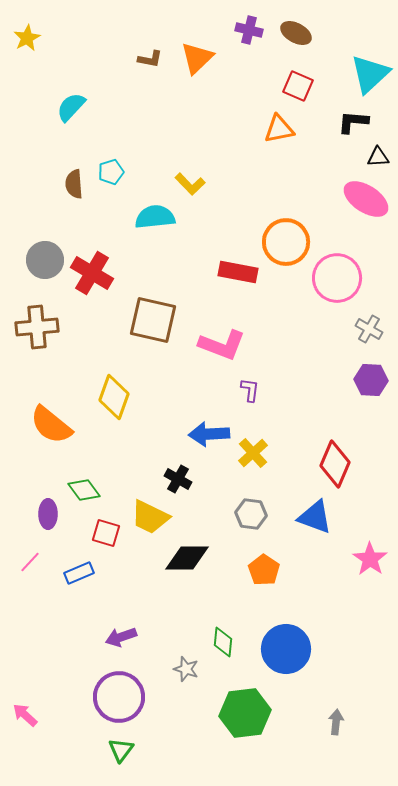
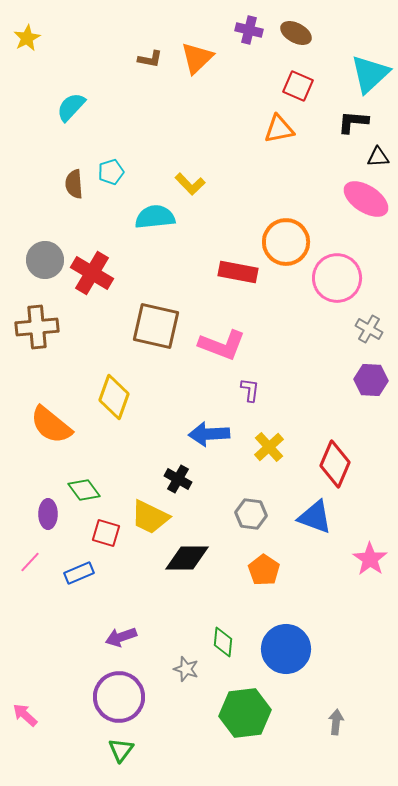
brown square at (153, 320): moved 3 px right, 6 px down
yellow cross at (253, 453): moved 16 px right, 6 px up
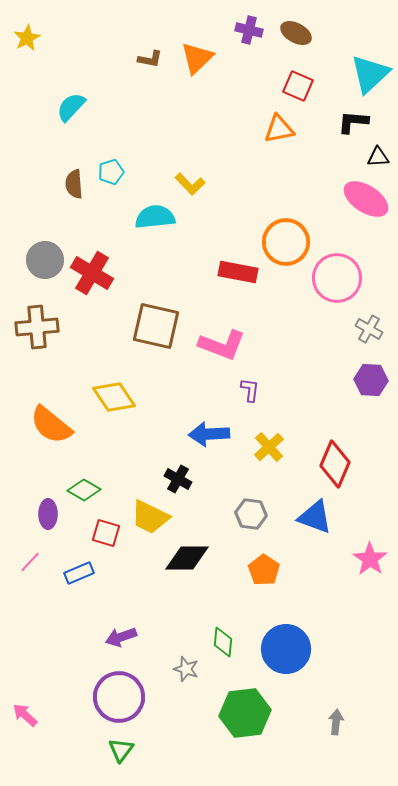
yellow diamond at (114, 397): rotated 54 degrees counterclockwise
green diamond at (84, 490): rotated 24 degrees counterclockwise
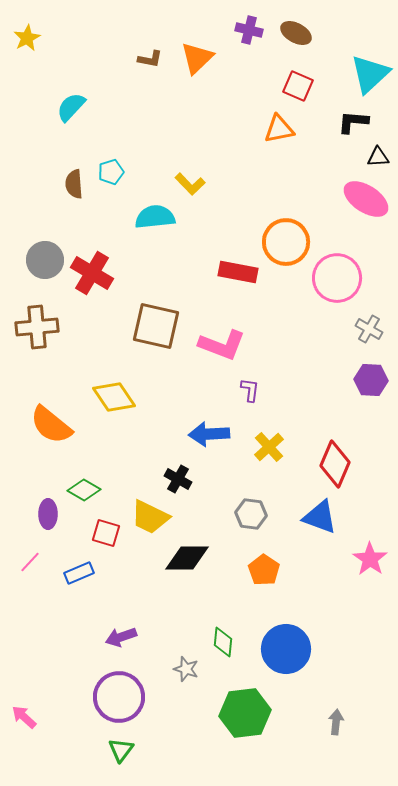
blue triangle at (315, 517): moved 5 px right
pink arrow at (25, 715): moved 1 px left, 2 px down
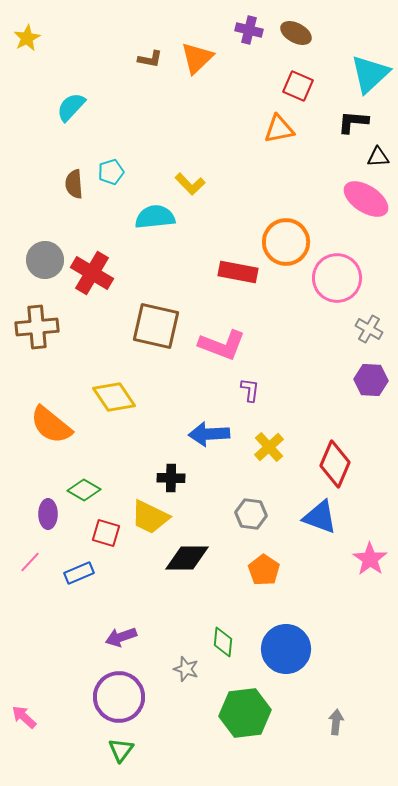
black cross at (178, 479): moved 7 px left, 1 px up; rotated 28 degrees counterclockwise
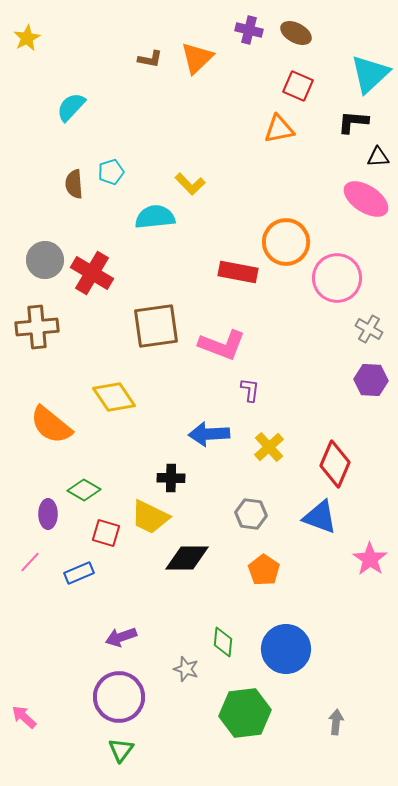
brown square at (156, 326): rotated 21 degrees counterclockwise
